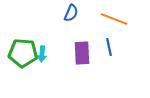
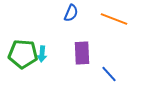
blue line: moved 27 px down; rotated 30 degrees counterclockwise
green pentagon: moved 1 px down
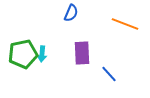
orange line: moved 11 px right, 5 px down
green pentagon: rotated 16 degrees counterclockwise
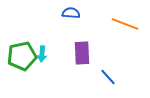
blue semicircle: rotated 108 degrees counterclockwise
green pentagon: moved 1 px left, 2 px down
blue line: moved 1 px left, 3 px down
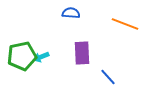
cyan arrow: moved 1 px left, 3 px down; rotated 63 degrees clockwise
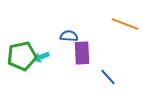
blue semicircle: moved 2 px left, 23 px down
